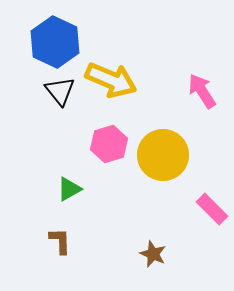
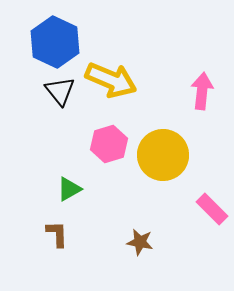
pink arrow: rotated 39 degrees clockwise
brown L-shape: moved 3 px left, 7 px up
brown star: moved 13 px left, 12 px up; rotated 12 degrees counterclockwise
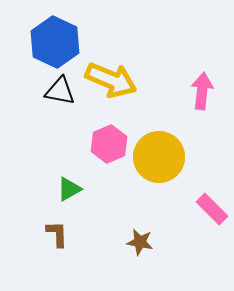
black triangle: rotated 40 degrees counterclockwise
pink hexagon: rotated 6 degrees counterclockwise
yellow circle: moved 4 px left, 2 px down
